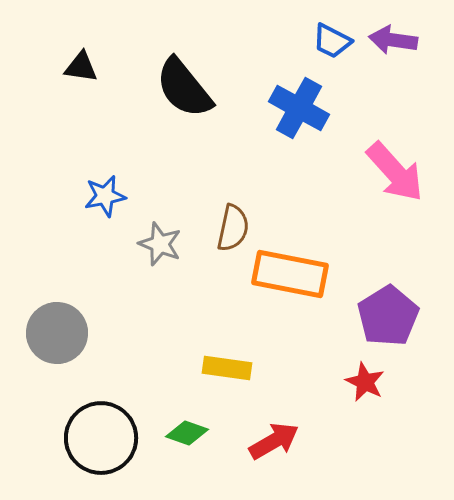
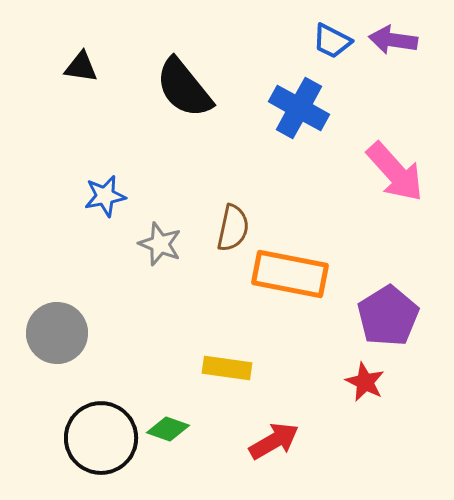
green diamond: moved 19 px left, 4 px up
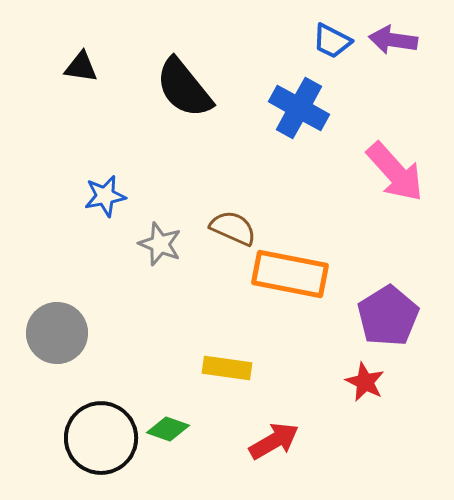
brown semicircle: rotated 78 degrees counterclockwise
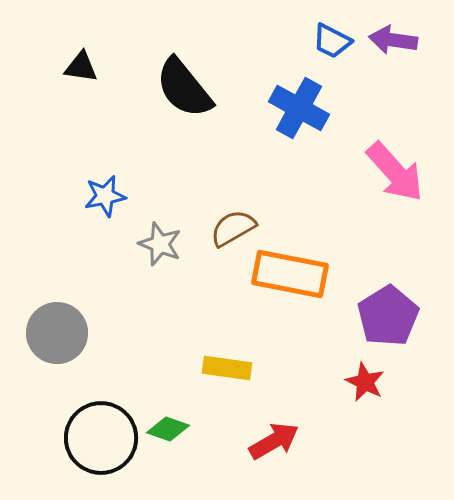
brown semicircle: rotated 54 degrees counterclockwise
